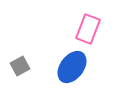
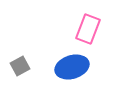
blue ellipse: rotated 36 degrees clockwise
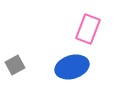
gray square: moved 5 px left, 1 px up
